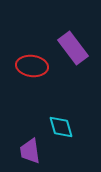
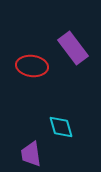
purple trapezoid: moved 1 px right, 3 px down
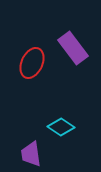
red ellipse: moved 3 px up; rotated 72 degrees counterclockwise
cyan diamond: rotated 40 degrees counterclockwise
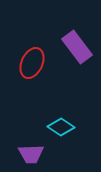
purple rectangle: moved 4 px right, 1 px up
purple trapezoid: rotated 84 degrees counterclockwise
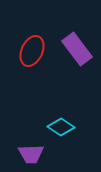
purple rectangle: moved 2 px down
red ellipse: moved 12 px up
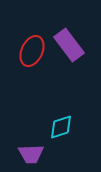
purple rectangle: moved 8 px left, 4 px up
cyan diamond: rotated 52 degrees counterclockwise
